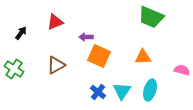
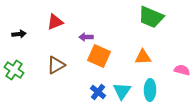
black arrow: moved 2 px left, 1 px down; rotated 48 degrees clockwise
green cross: moved 1 px down
cyan ellipse: rotated 15 degrees counterclockwise
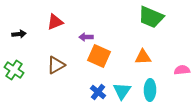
pink semicircle: rotated 21 degrees counterclockwise
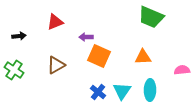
black arrow: moved 2 px down
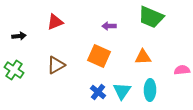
purple arrow: moved 23 px right, 11 px up
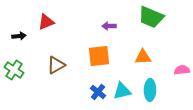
red triangle: moved 9 px left
orange square: rotated 30 degrees counterclockwise
cyan triangle: rotated 42 degrees clockwise
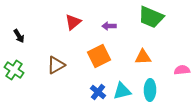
red triangle: moved 27 px right; rotated 18 degrees counterclockwise
black arrow: rotated 64 degrees clockwise
orange square: rotated 20 degrees counterclockwise
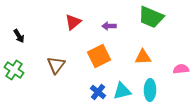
brown triangle: rotated 24 degrees counterclockwise
pink semicircle: moved 1 px left, 1 px up
